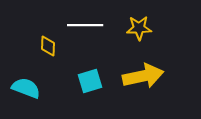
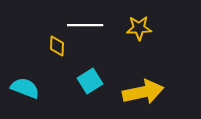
yellow diamond: moved 9 px right
yellow arrow: moved 16 px down
cyan square: rotated 15 degrees counterclockwise
cyan semicircle: moved 1 px left
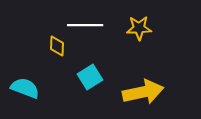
cyan square: moved 4 px up
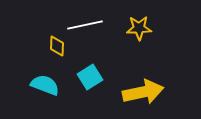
white line: rotated 12 degrees counterclockwise
cyan semicircle: moved 20 px right, 3 px up
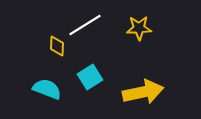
white line: rotated 20 degrees counterclockwise
cyan semicircle: moved 2 px right, 4 px down
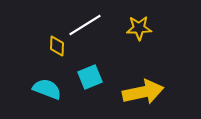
cyan square: rotated 10 degrees clockwise
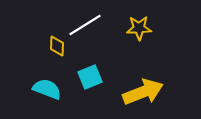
yellow arrow: rotated 9 degrees counterclockwise
